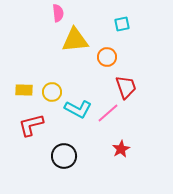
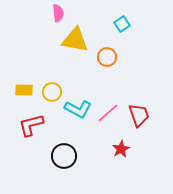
cyan square: rotated 21 degrees counterclockwise
yellow triangle: rotated 16 degrees clockwise
red trapezoid: moved 13 px right, 28 px down
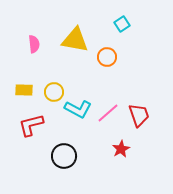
pink semicircle: moved 24 px left, 31 px down
yellow circle: moved 2 px right
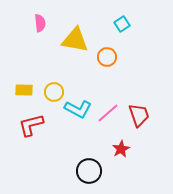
pink semicircle: moved 6 px right, 21 px up
black circle: moved 25 px right, 15 px down
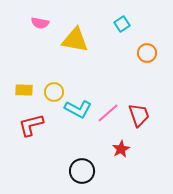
pink semicircle: rotated 108 degrees clockwise
orange circle: moved 40 px right, 4 px up
black circle: moved 7 px left
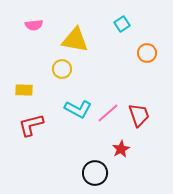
pink semicircle: moved 6 px left, 2 px down; rotated 18 degrees counterclockwise
yellow circle: moved 8 px right, 23 px up
black circle: moved 13 px right, 2 px down
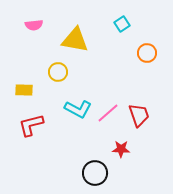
yellow circle: moved 4 px left, 3 px down
red star: rotated 30 degrees clockwise
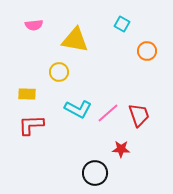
cyan square: rotated 28 degrees counterclockwise
orange circle: moved 2 px up
yellow circle: moved 1 px right
yellow rectangle: moved 3 px right, 4 px down
red L-shape: rotated 12 degrees clockwise
